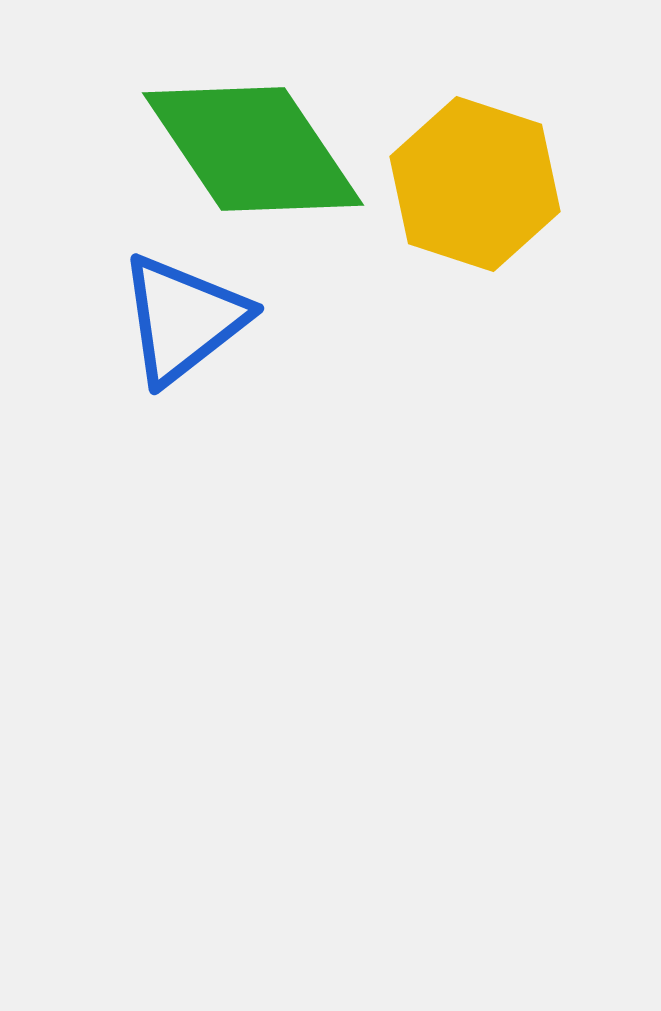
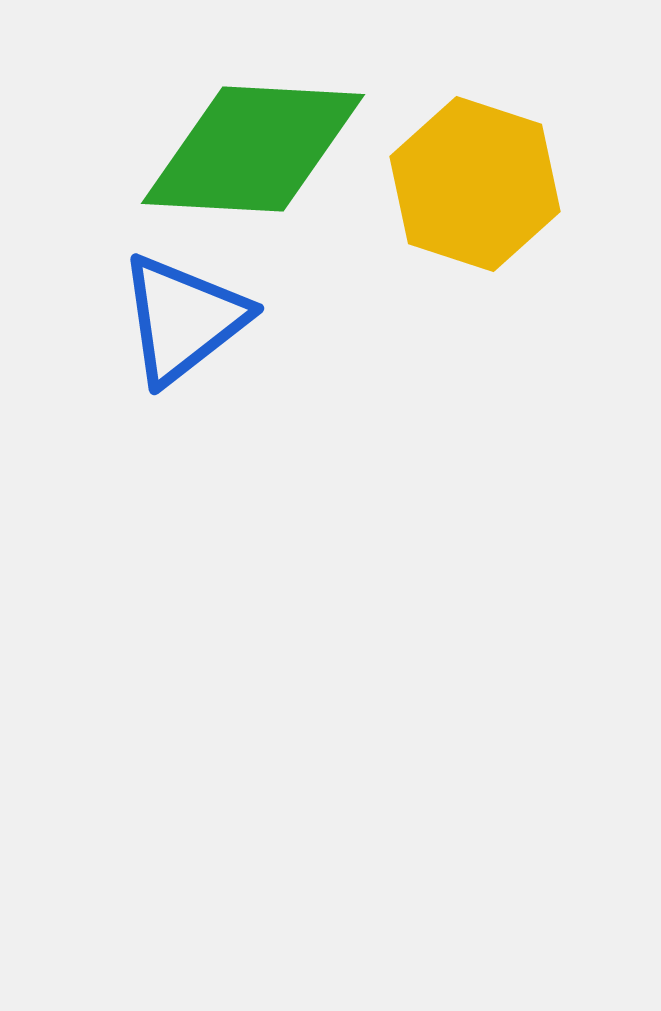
green diamond: rotated 53 degrees counterclockwise
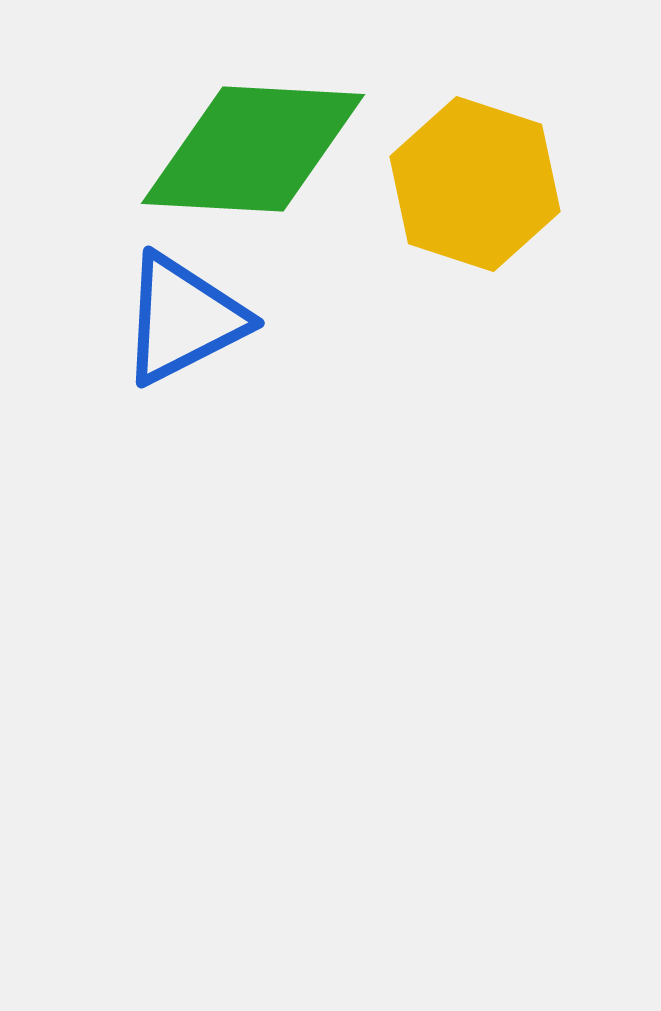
blue triangle: rotated 11 degrees clockwise
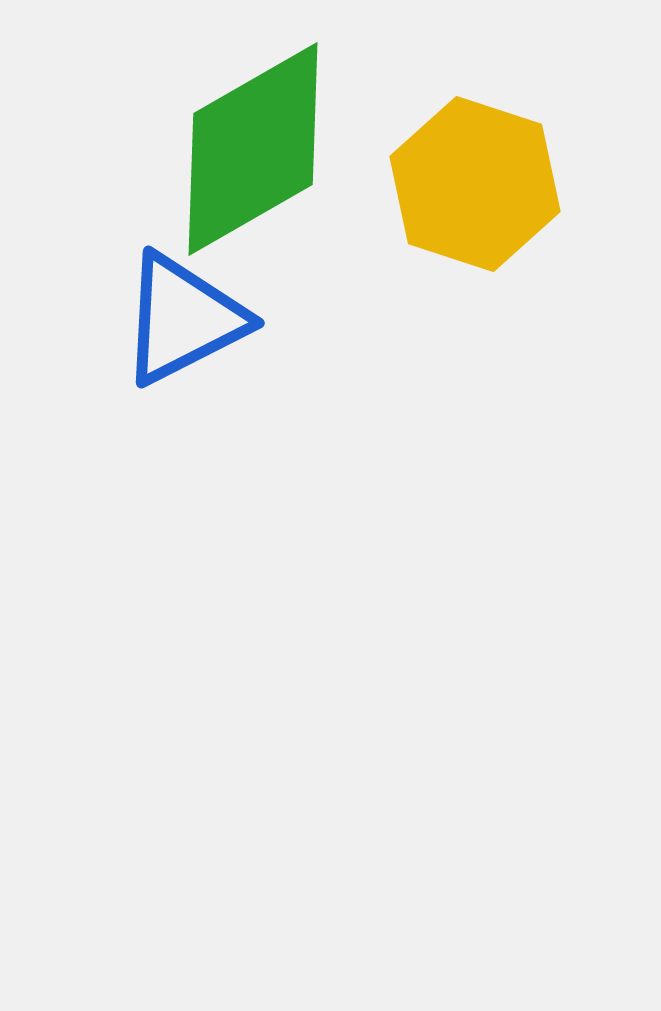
green diamond: rotated 33 degrees counterclockwise
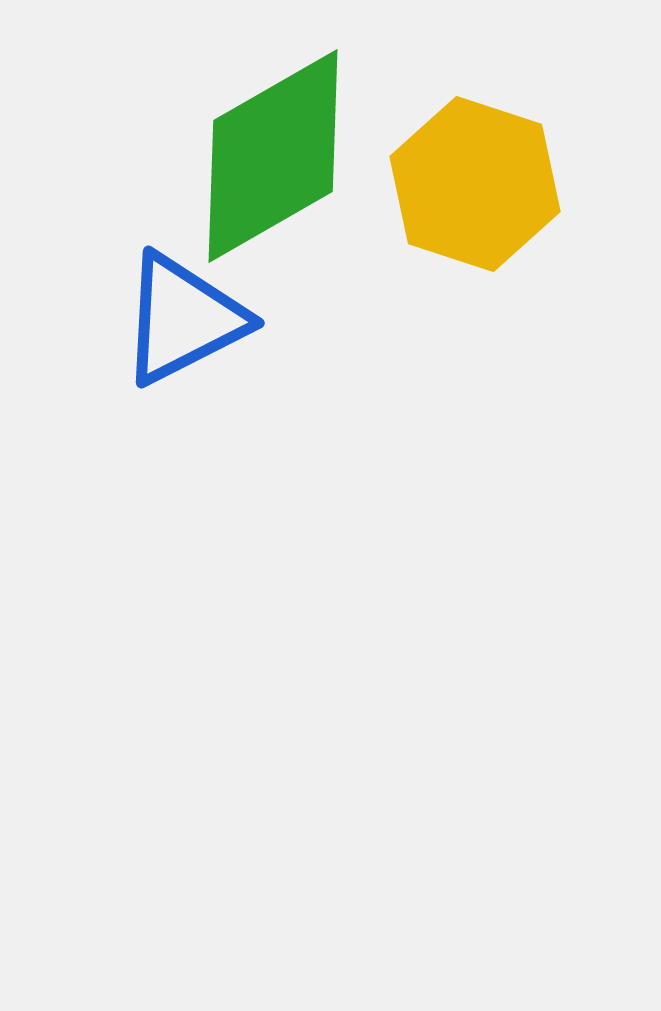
green diamond: moved 20 px right, 7 px down
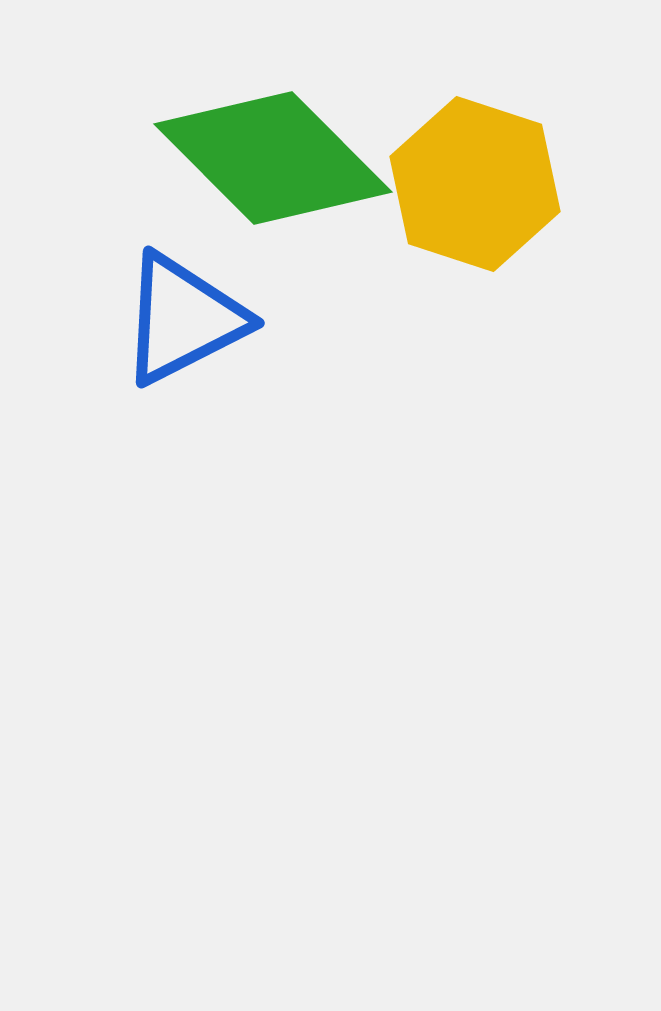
green diamond: moved 2 px down; rotated 75 degrees clockwise
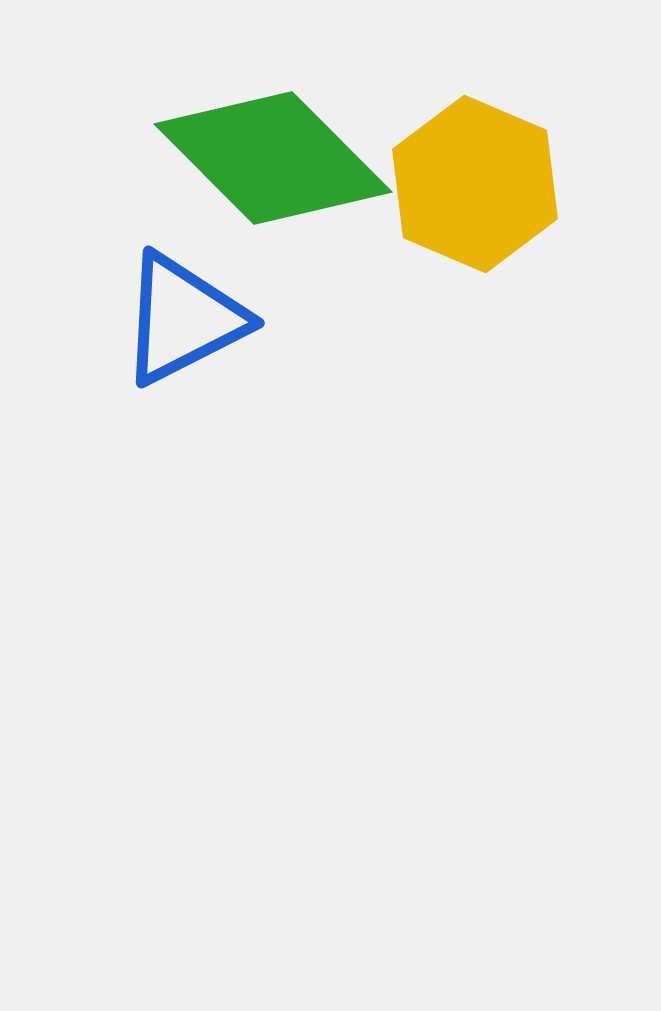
yellow hexagon: rotated 5 degrees clockwise
